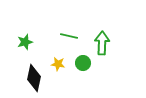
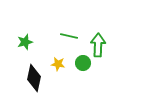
green arrow: moved 4 px left, 2 px down
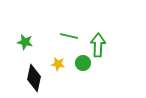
green star: rotated 28 degrees clockwise
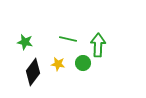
green line: moved 1 px left, 3 px down
black diamond: moved 1 px left, 6 px up; rotated 24 degrees clockwise
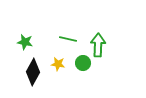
black diamond: rotated 8 degrees counterclockwise
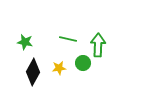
yellow star: moved 1 px right, 4 px down; rotated 16 degrees counterclockwise
